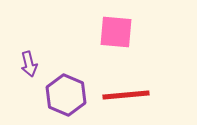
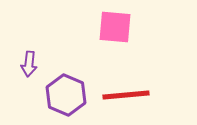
pink square: moved 1 px left, 5 px up
purple arrow: rotated 20 degrees clockwise
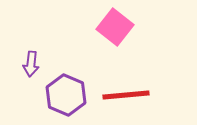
pink square: rotated 33 degrees clockwise
purple arrow: moved 2 px right
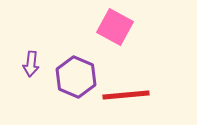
pink square: rotated 9 degrees counterclockwise
purple hexagon: moved 10 px right, 18 px up
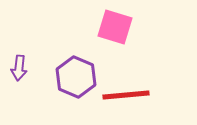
pink square: rotated 12 degrees counterclockwise
purple arrow: moved 12 px left, 4 px down
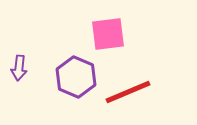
pink square: moved 7 px left, 7 px down; rotated 24 degrees counterclockwise
red line: moved 2 px right, 3 px up; rotated 18 degrees counterclockwise
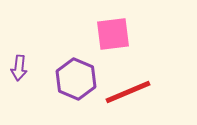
pink square: moved 5 px right
purple hexagon: moved 2 px down
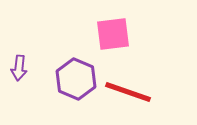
red line: rotated 42 degrees clockwise
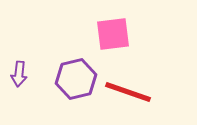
purple arrow: moved 6 px down
purple hexagon: rotated 24 degrees clockwise
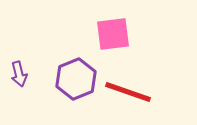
purple arrow: rotated 20 degrees counterclockwise
purple hexagon: rotated 9 degrees counterclockwise
